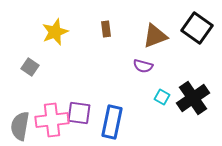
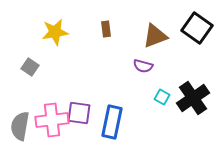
yellow star: rotated 12 degrees clockwise
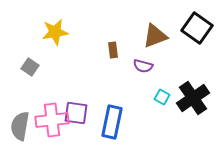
brown rectangle: moved 7 px right, 21 px down
purple square: moved 3 px left
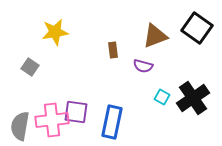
purple square: moved 1 px up
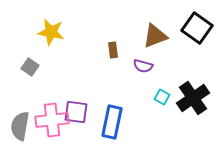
yellow star: moved 4 px left; rotated 20 degrees clockwise
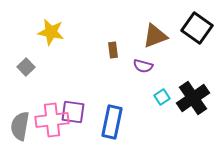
gray square: moved 4 px left; rotated 12 degrees clockwise
cyan square: rotated 28 degrees clockwise
purple square: moved 3 px left
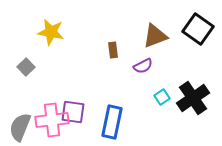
black square: moved 1 px right, 1 px down
purple semicircle: rotated 42 degrees counterclockwise
gray semicircle: moved 1 px down; rotated 12 degrees clockwise
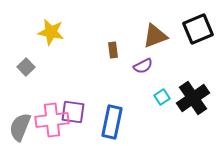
black square: rotated 32 degrees clockwise
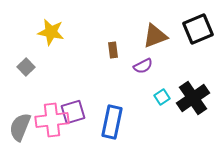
purple square: rotated 25 degrees counterclockwise
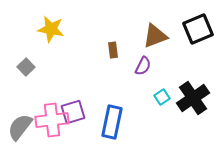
yellow star: moved 3 px up
purple semicircle: rotated 36 degrees counterclockwise
gray semicircle: rotated 16 degrees clockwise
